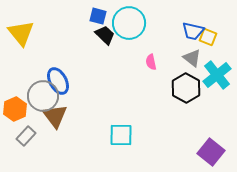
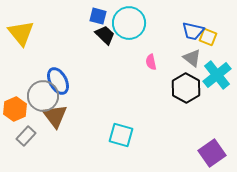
cyan square: rotated 15 degrees clockwise
purple square: moved 1 px right, 1 px down; rotated 16 degrees clockwise
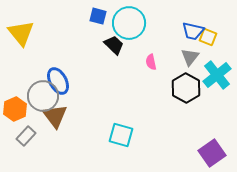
black trapezoid: moved 9 px right, 10 px down
gray triangle: moved 2 px left, 1 px up; rotated 30 degrees clockwise
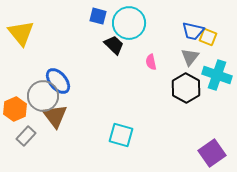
cyan cross: rotated 32 degrees counterclockwise
blue ellipse: rotated 12 degrees counterclockwise
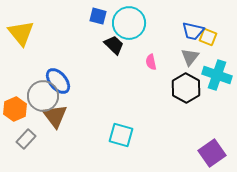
gray rectangle: moved 3 px down
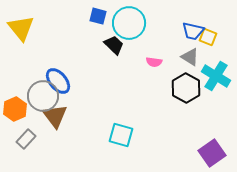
yellow triangle: moved 5 px up
gray triangle: rotated 36 degrees counterclockwise
pink semicircle: moved 3 px right; rotated 70 degrees counterclockwise
cyan cross: moved 1 px left, 1 px down; rotated 12 degrees clockwise
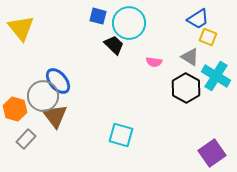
blue trapezoid: moved 5 px right, 12 px up; rotated 45 degrees counterclockwise
orange hexagon: rotated 20 degrees counterclockwise
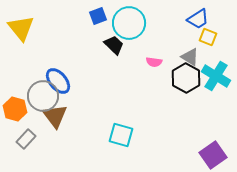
blue square: rotated 36 degrees counterclockwise
black hexagon: moved 10 px up
purple square: moved 1 px right, 2 px down
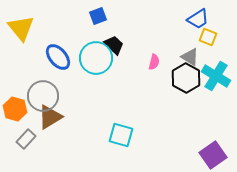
cyan circle: moved 33 px left, 35 px down
pink semicircle: rotated 84 degrees counterclockwise
blue ellipse: moved 24 px up
brown triangle: moved 5 px left, 1 px down; rotated 36 degrees clockwise
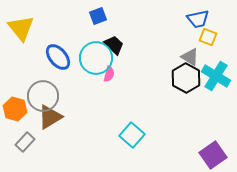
blue trapezoid: rotated 20 degrees clockwise
pink semicircle: moved 45 px left, 12 px down
cyan square: moved 11 px right; rotated 25 degrees clockwise
gray rectangle: moved 1 px left, 3 px down
